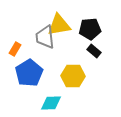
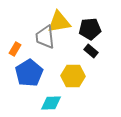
yellow triangle: moved 3 px up
black rectangle: moved 3 px left
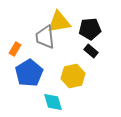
yellow hexagon: rotated 15 degrees counterclockwise
cyan diamond: moved 2 px right, 1 px up; rotated 75 degrees clockwise
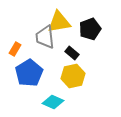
black pentagon: rotated 15 degrees counterclockwise
black rectangle: moved 19 px left, 2 px down
cyan diamond: rotated 50 degrees counterclockwise
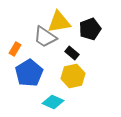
gray trapezoid: rotated 50 degrees counterclockwise
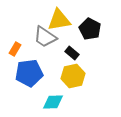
yellow triangle: moved 2 px up
black pentagon: rotated 25 degrees counterclockwise
blue pentagon: rotated 24 degrees clockwise
cyan diamond: rotated 25 degrees counterclockwise
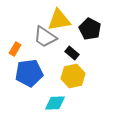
cyan diamond: moved 2 px right, 1 px down
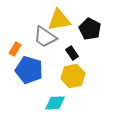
black rectangle: rotated 16 degrees clockwise
blue pentagon: moved 3 px up; rotated 24 degrees clockwise
